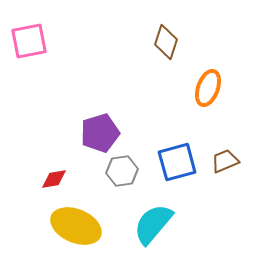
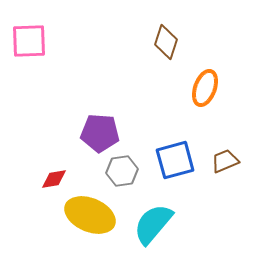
pink square: rotated 9 degrees clockwise
orange ellipse: moved 3 px left
purple pentagon: rotated 21 degrees clockwise
blue square: moved 2 px left, 2 px up
yellow ellipse: moved 14 px right, 11 px up
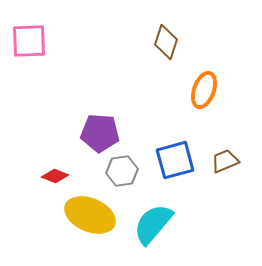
orange ellipse: moved 1 px left, 2 px down
red diamond: moved 1 px right, 3 px up; rotated 32 degrees clockwise
